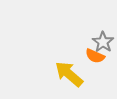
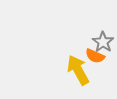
yellow arrow: moved 9 px right, 4 px up; rotated 20 degrees clockwise
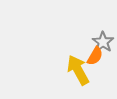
orange semicircle: rotated 84 degrees counterclockwise
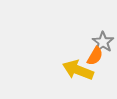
yellow arrow: rotated 40 degrees counterclockwise
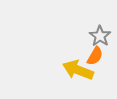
gray star: moved 3 px left, 6 px up
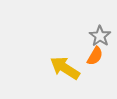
yellow arrow: moved 13 px left, 2 px up; rotated 12 degrees clockwise
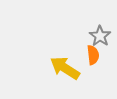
orange semicircle: moved 2 px left, 1 px up; rotated 36 degrees counterclockwise
